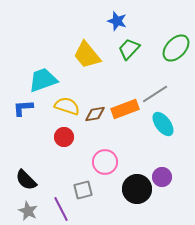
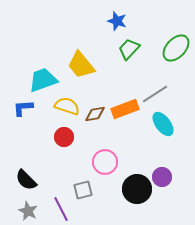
yellow trapezoid: moved 6 px left, 10 px down
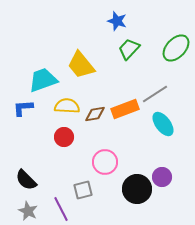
yellow semicircle: rotated 15 degrees counterclockwise
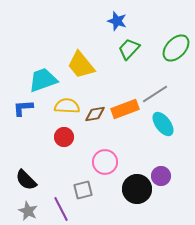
purple circle: moved 1 px left, 1 px up
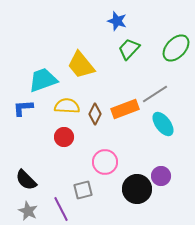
brown diamond: rotated 55 degrees counterclockwise
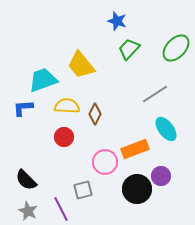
orange rectangle: moved 10 px right, 40 px down
cyan ellipse: moved 3 px right, 5 px down
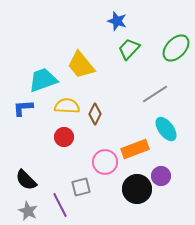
gray square: moved 2 px left, 3 px up
purple line: moved 1 px left, 4 px up
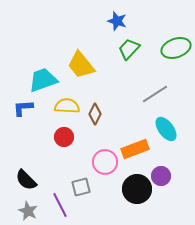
green ellipse: rotated 28 degrees clockwise
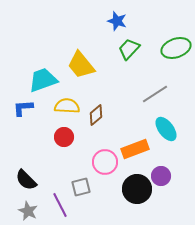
brown diamond: moved 1 px right, 1 px down; rotated 25 degrees clockwise
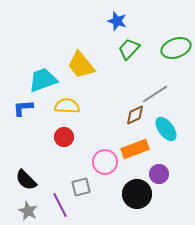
brown diamond: moved 39 px right; rotated 15 degrees clockwise
purple circle: moved 2 px left, 2 px up
black circle: moved 5 px down
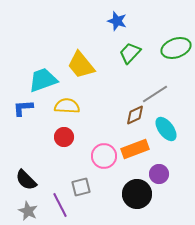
green trapezoid: moved 1 px right, 4 px down
pink circle: moved 1 px left, 6 px up
